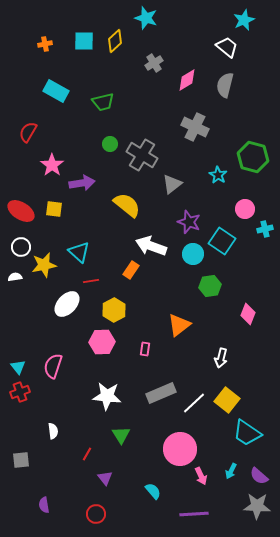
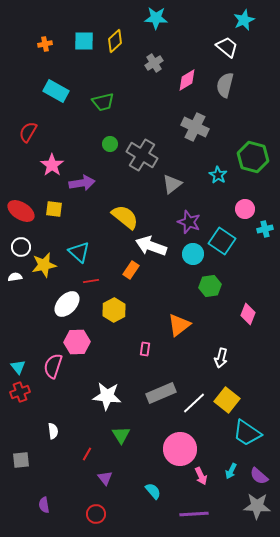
cyan star at (146, 18): moved 10 px right; rotated 15 degrees counterclockwise
yellow semicircle at (127, 205): moved 2 px left, 12 px down
pink hexagon at (102, 342): moved 25 px left
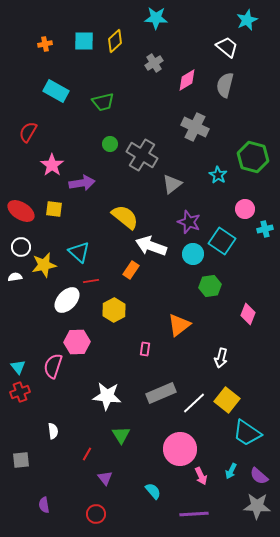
cyan star at (244, 20): moved 3 px right
white ellipse at (67, 304): moved 4 px up
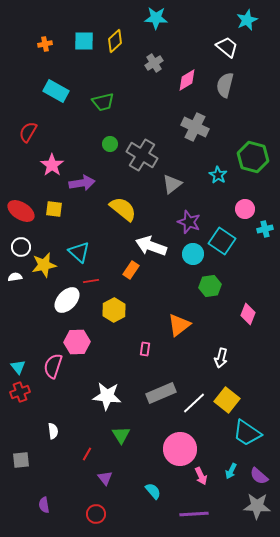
yellow semicircle at (125, 217): moved 2 px left, 8 px up
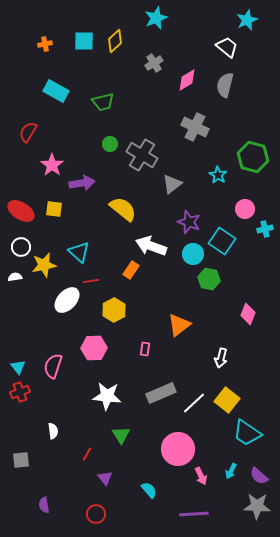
cyan star at (156, 18): rotated 25 degrees counterclockwise
green hexagon at (210, 286): moved 1 px left, 7 px up; rotated 20 degrees clockwise
pink hexagon at (77, 342): moved 17 px right, 6 px down
pink circle at (180, 449): moved 2 px left
cyan semicircle at (153, 491): moved 4 px left, 1 px up
